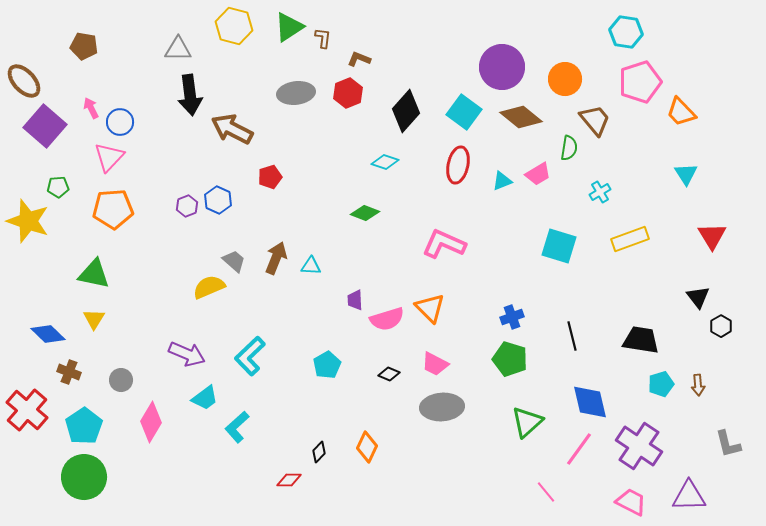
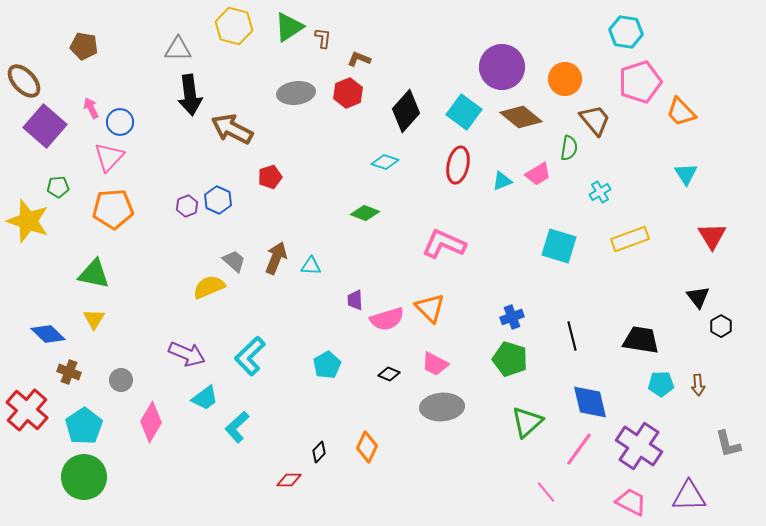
cyan pentagon at (661, 384): rotated 15 degrees clockwise
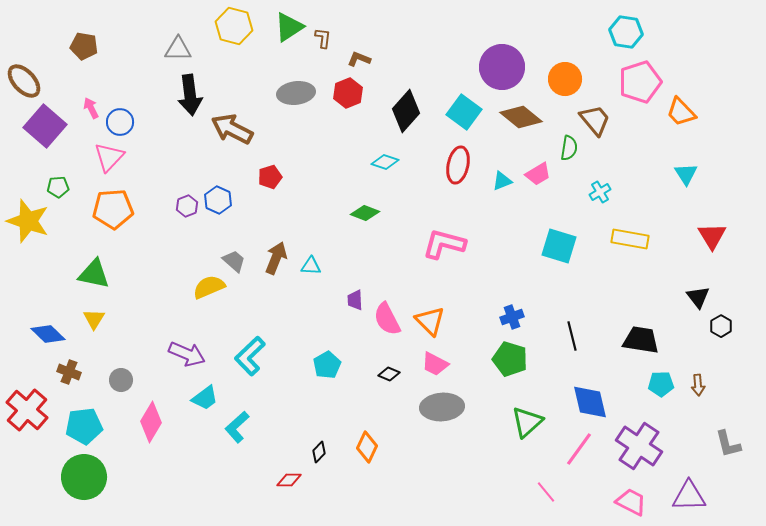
yellow rectangle at (630, 239): rotated 30 degrees clockwise
pink L-shape at (444, 244): rotated 9 degrees counterclockwise
orange triangle at (430, 308): moved 13 px down
pink semicircle at (387, 319): rotated 80 degrees clockwise
cyan pentagon at (84, 426): rotated 27 degrees clockwise
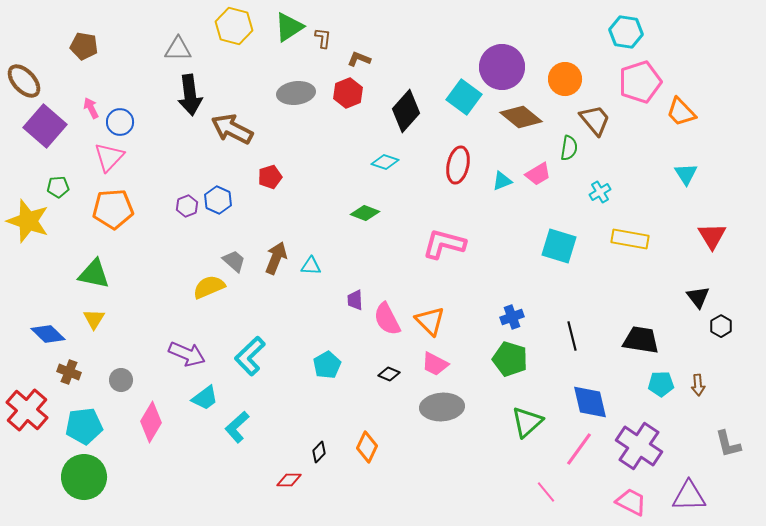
cyan square at (464, 112): moved 15 px up
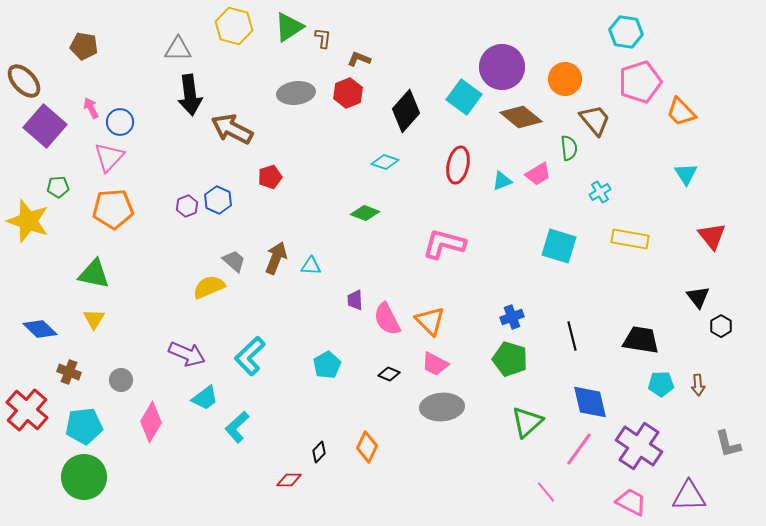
green semicircle at (569, 148): rotated 15 degrees counterclockwise
red triangle at (712, 236): rotated 8 degrees counterclockwise
blue diamond at (48, 334): moved 8 px left, 5 px up
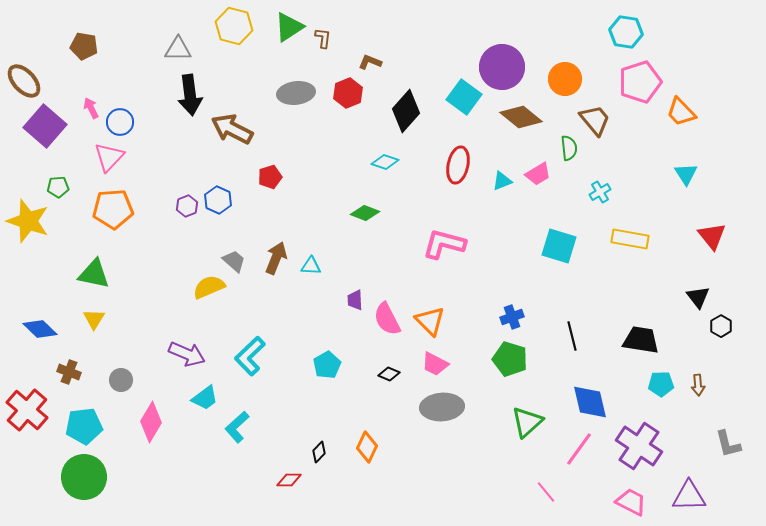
brown L-shape at (359, 59): moved 11 px right, 3 px down
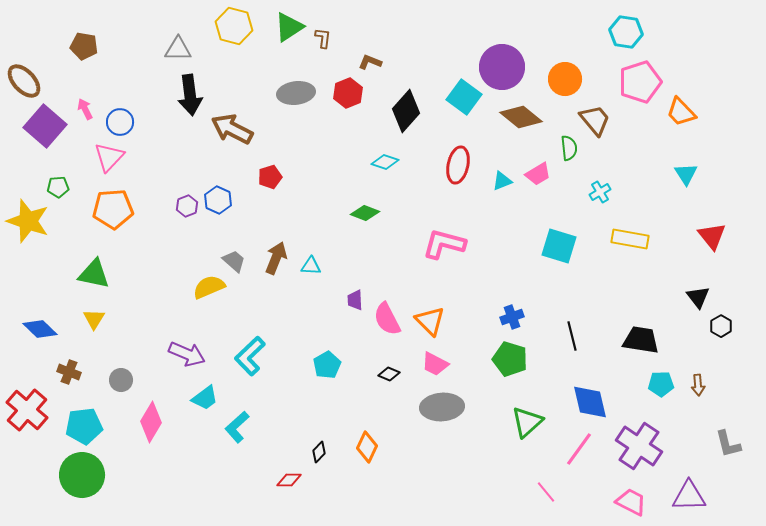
pink arrow at (91, 108): moved 6 px left, 1 px down
green circle at (84, 477): moved 2 px left, 2 px up
